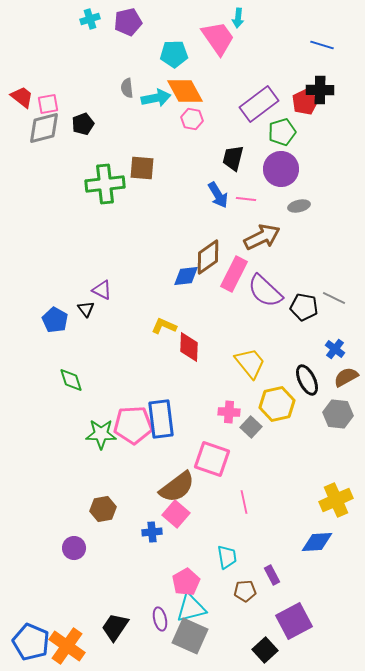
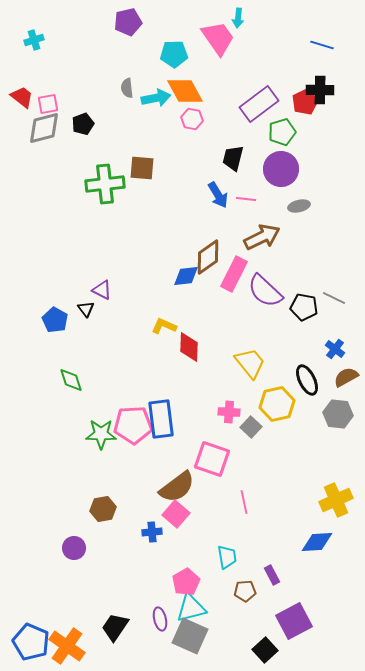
cyan cross at (90, 19): moved 56 px left, 21 px down
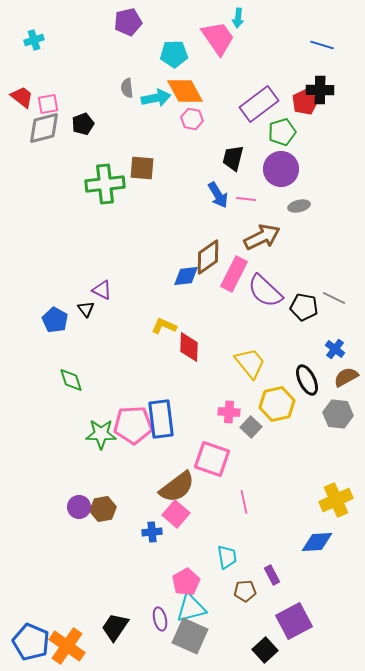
purple circle at (74, 548): moved 5 px right, 41 px up
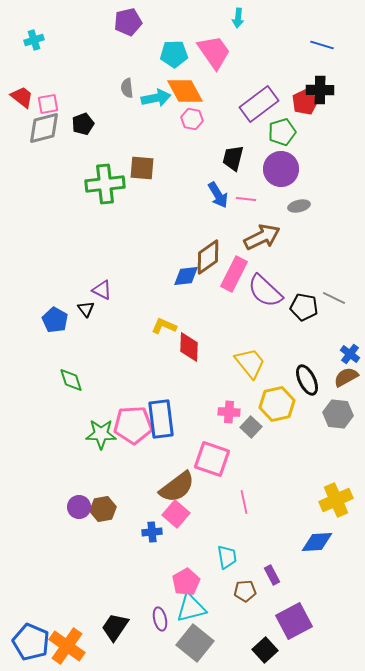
pink trapezoid at (218, 38): moved 4 px left, 14 px down
blue cross at (335, 349): moved 15 px right, 5 px down
gray square at (190, 636): moved 5 px right, 7 px down; rotated 15 degrees clockwise
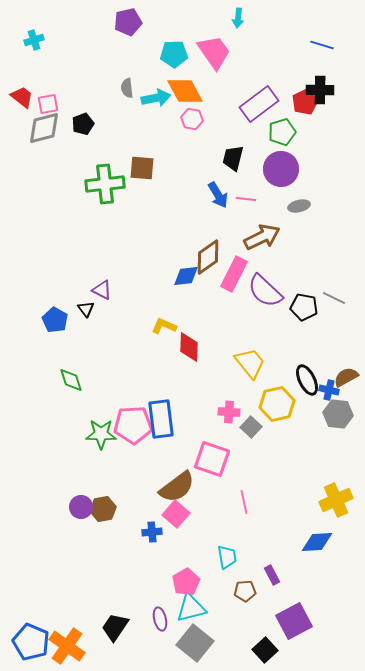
blue cross at (350, 354): moved 21 px left, 36 px down; rotated 24 degrees counterclockwise
purple circle at (79, 507): moved 2 px right
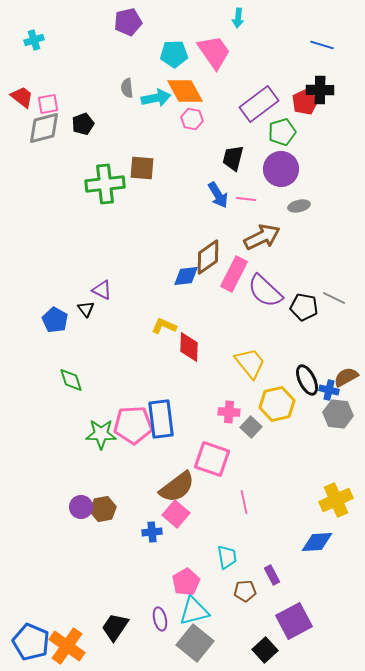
cyan triangle at (191, 608): moved 3 px right, 3 px down
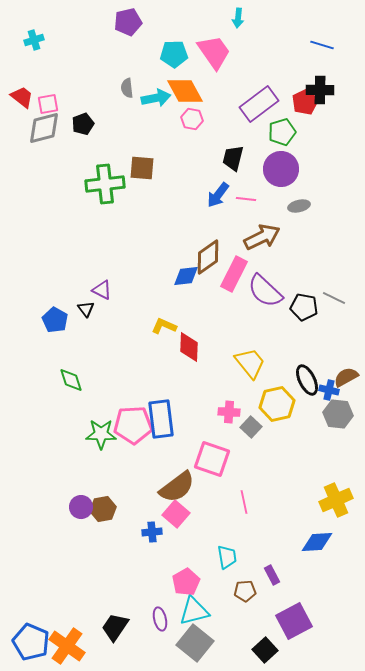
blue arrow at (218, 195): rotated 68 degrees clockwise
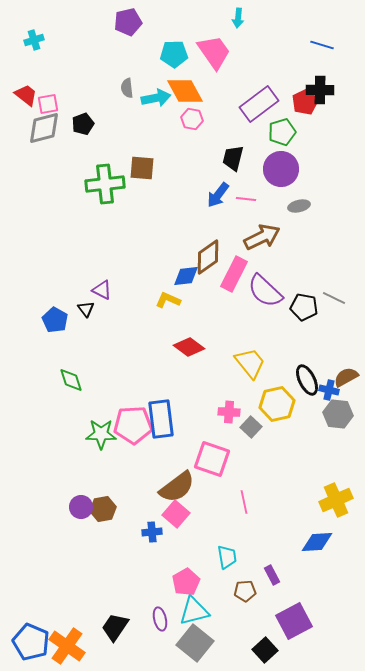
red trapezoid at (22, 97): moved 4 px right, 2 px up
yellow L-shape at (164, 326): moved 4 px right, 26 px up
red diamond at (189, 347): rotated 56 degrees counterclockwise
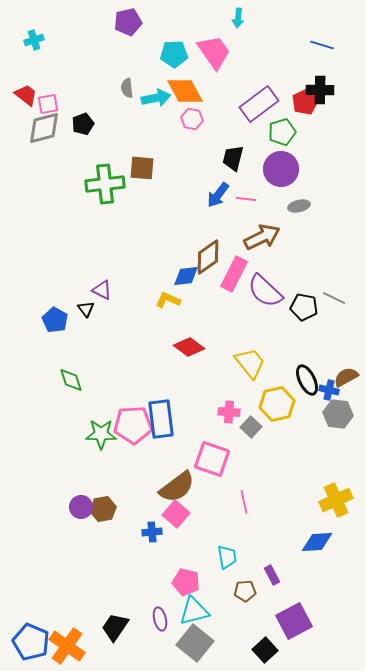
pink pentagon at (186, 582): rotated 28 degrees counterclockwise
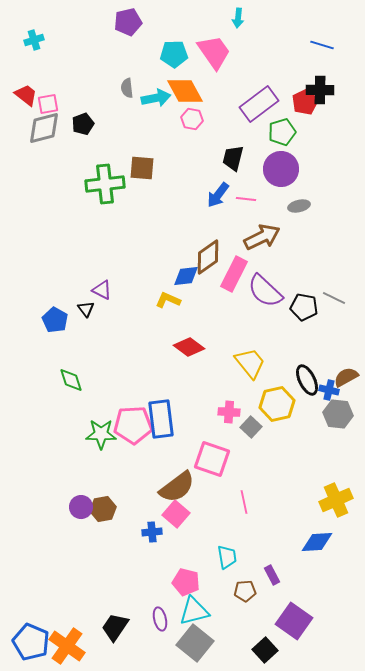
purple square at (294, 621): rotated 27 degrees counterclockwise
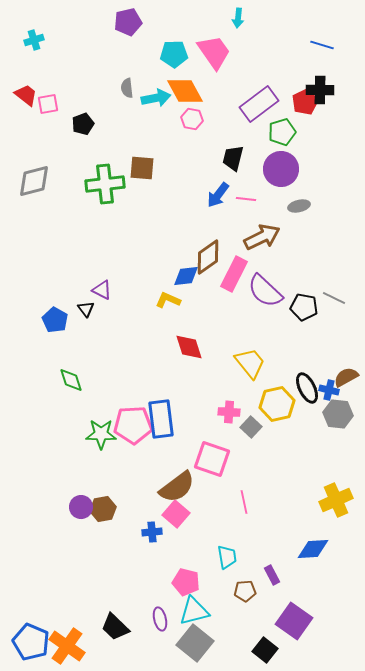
gray diamond at (44, 128): moved 10 px left, 53 px down
red diamond at (189, 347): rotated 36 degrees clockwise
black ellipse at (307, 380): moved 8 px down
blue diamond at (317, 542): moved 4 px left, 7 px down
black trapezoid at (115, 627): rotated 80 degrees counterclockwise
black square at (265, 650): rotated 10 degrees counterclockwise
